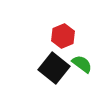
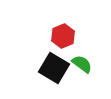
black square: rotated 8 degrees counterclockwise
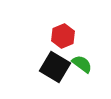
black square: moved 1 px right, 1 px up
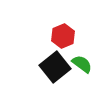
black square: rotated 20 degrees clockwise
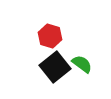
red hexagon: moved 13 px left; rotated 20 degrees counterclockwise
